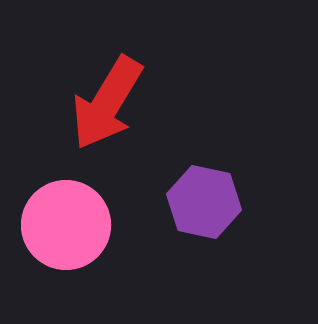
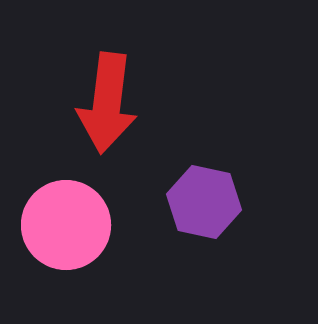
red arrow: rotated 24 degrees counterclockwise
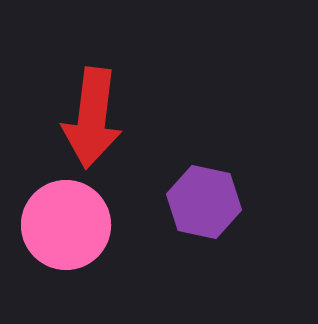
red arrow: moved 15 px left, 15 px down
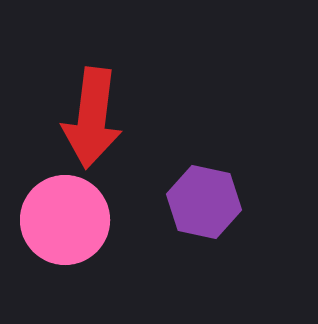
pink circle: moved 1 px left, 5 px up
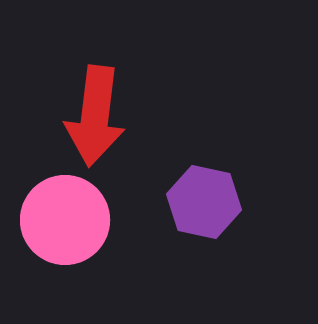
red arrow: moved 3 px right, 2 px up
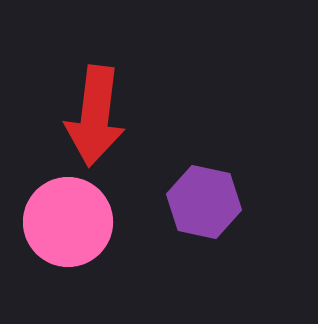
pink circle: moved 3 px right, 2 px down
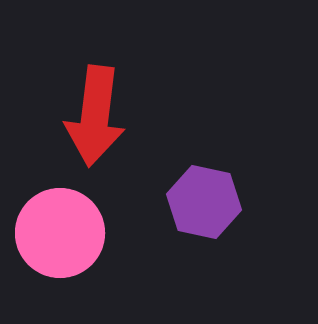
pink circle: moved 8 px left, 11 px down
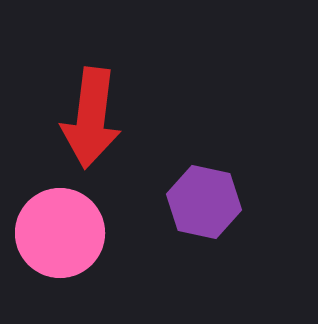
red arrow: moved 4 px left, 2 px down
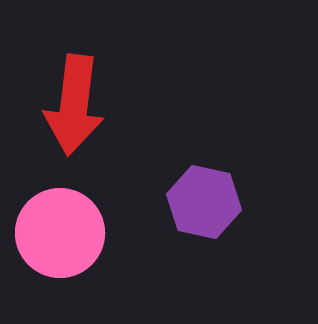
red arrow: moved 17 px left, 13 px up
